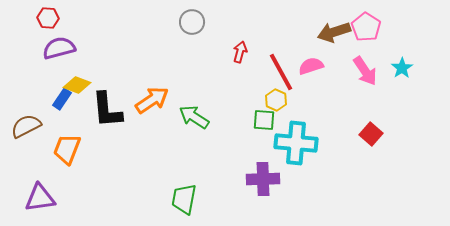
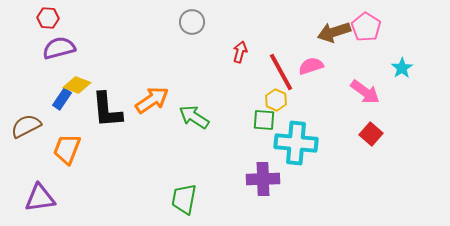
pink arrow: moved 21 px down; rotated 20 degrees counterclockwise
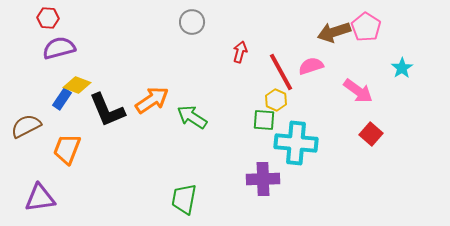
pink arrow: moved 7 px left, 1 px up
black L-shape: rotated 18 degrees counterclockwise
green arrow: moved 2 px left
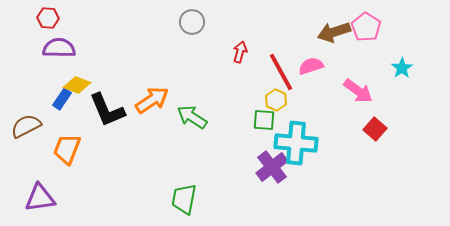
purple semicircle: rotated 16 degrees clockwise
red square: moved 4 px right, 5 px up
purple cross: moved 9 px right, 12 px up; rotated 36 degrees counterclockwise
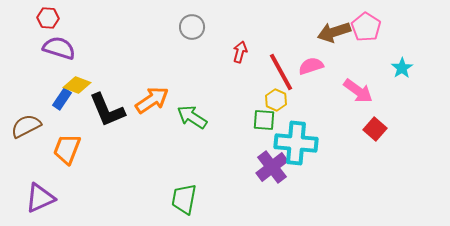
gray circle: moved 5 px down
purple semicircle: rotated 16 degrees clockwise
purple triangle: rotated 16 degrees counterclockwise
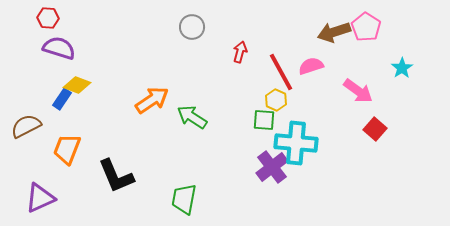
black L-shape: moved 9 px right, 66 px down
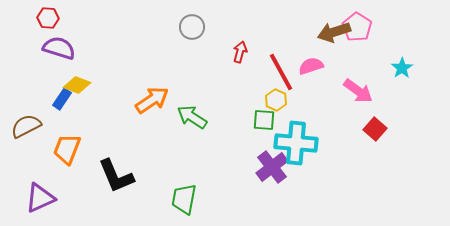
pink pentagon: moved 9 px left
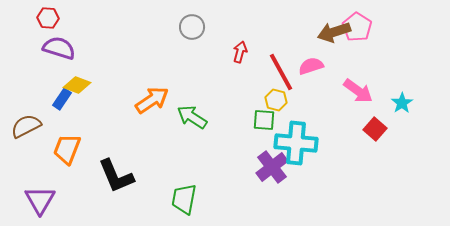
cyan star: moved 35 px down
yellow hexagon: rotated 10 degrees counterclockwise
purple triangle: moved 2 px down; rotated 36 degrees counterclockwise
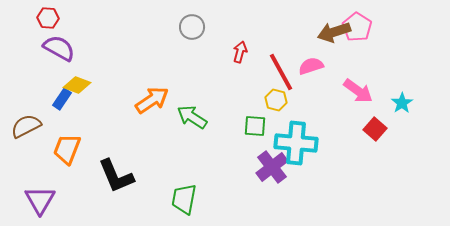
purple semicircle: rotated 12 degrees clockwise
green square: moved 9 px left, 6 px down
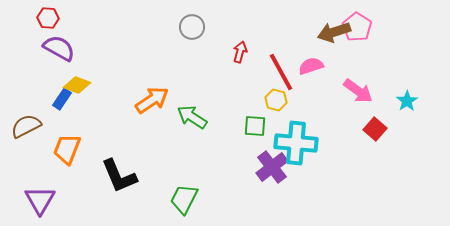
cyan star: moved 5 px right, 2 px up
black L-shape: moved 3 px right
green trapezoid: rotated 16 degrees clockwise
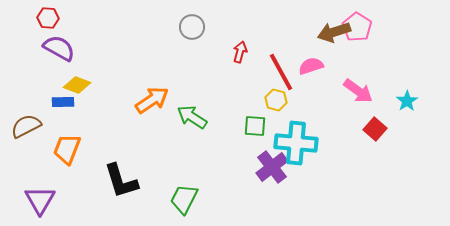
blue rectangle: moved 1 px right, 3 px down; rotated 55 degrees clockwise
black L-shape: moved 2 px right, 5 px down; rotated 6 degrees clockwise
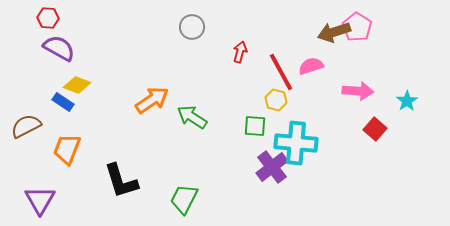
pink arrow: rotated 32 degrees counterclockwise
blue rectangle: rotated 35 degrees clockwise
